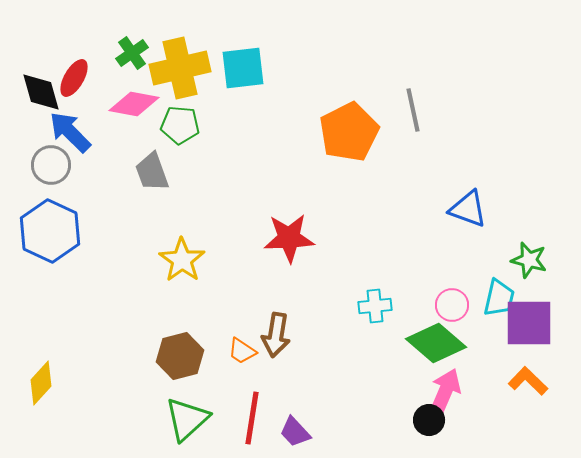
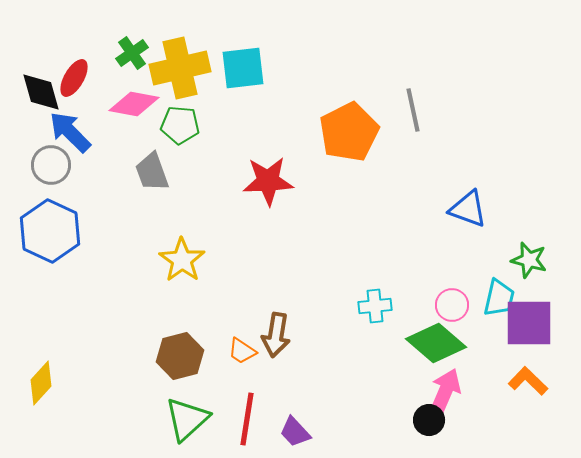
red star: moved 21 px left, 57 px up
red line: moved 5 px left, 1 px down
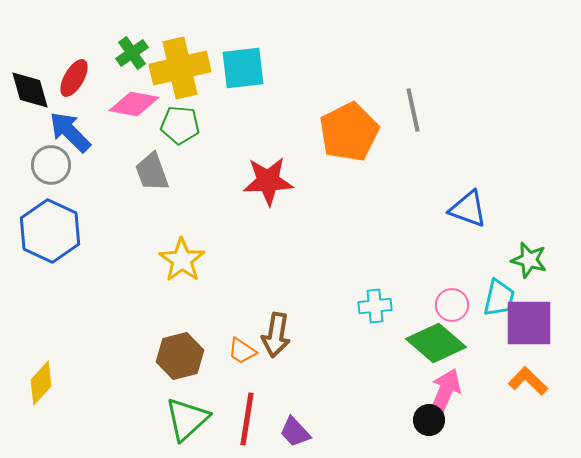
black diamond: moved 11 px left, 2 px up
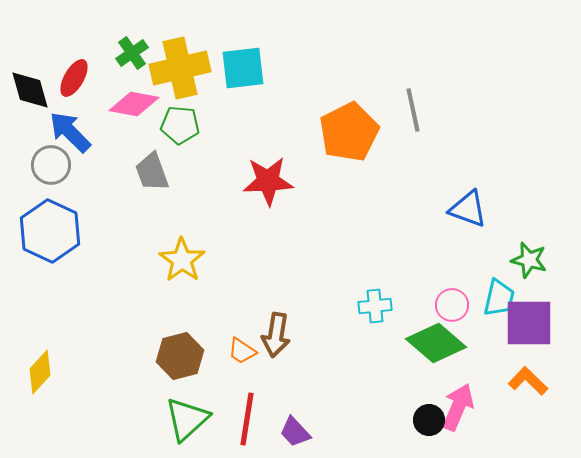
yellow diamond: moved 1 px left, 11 px up
pink arrow: moved 13 px right, 15 px down
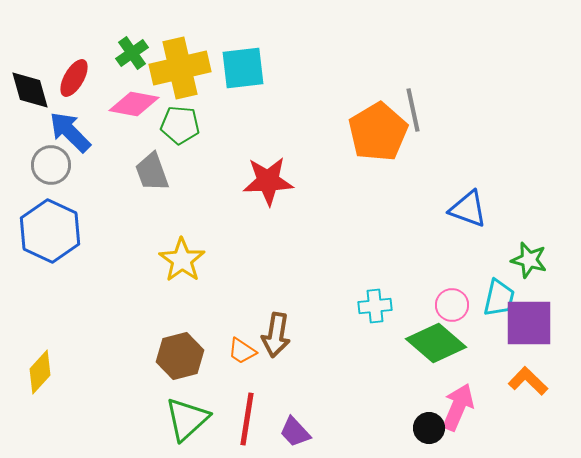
orange pentagon: moved 29 px right; rotated 4 degrees counterclockwise
black circle: moved 8 px down
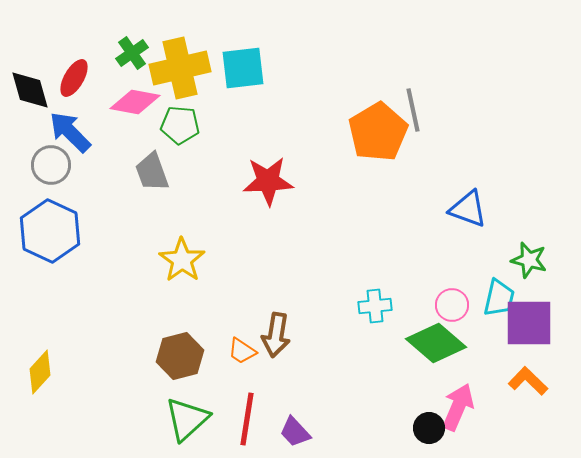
pink diamond: moved 1 px right, 2 px up
